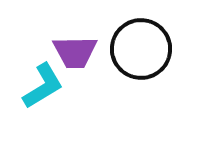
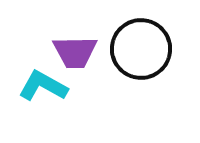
cyan L-shape: rotated 120 degrees counterclockwise
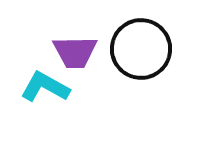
cyan L-shape: moved 2 px right, 1 px down
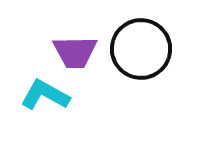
cyan L-shape: moved 8 px down
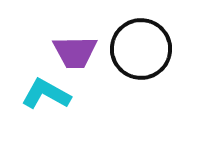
cyan L-shape: moved 1 px right, 1 px up
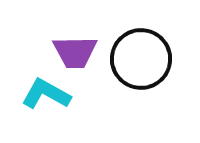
black circle: moved 10 px down
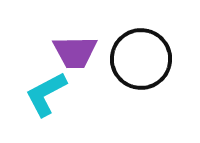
cyan L-shape: rotated 57 degrees counterclockwise
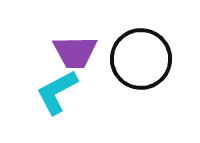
cyan L-shape: moved 11 px right, 2 px up
